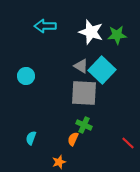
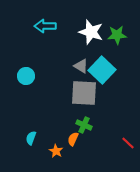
orange star: moved 3 px left, 11 px up; rotated 24 degrees counterclockwise
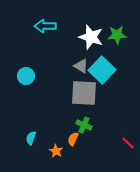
white star: moved 5 px down
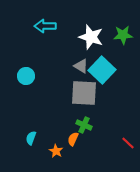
green star: moved 6 px right
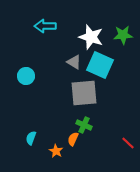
gray triangle: moved 7 px left, 4 px up
cyan square: moved 2 px left, 5 px up; rotated 20 degrees counterclockwise
gray square: rotated 8 degrees counterclockwise
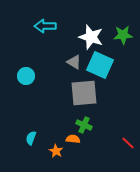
orange semicircle: rotated 72 degrees clockwise
